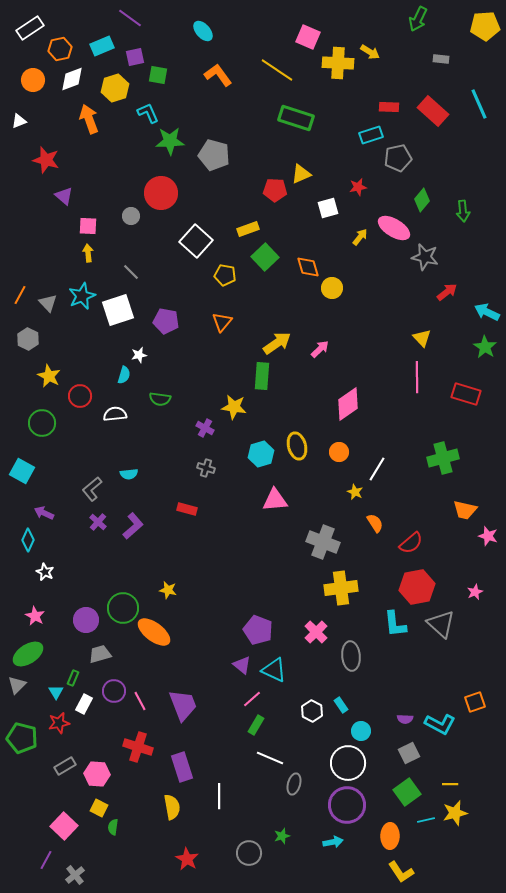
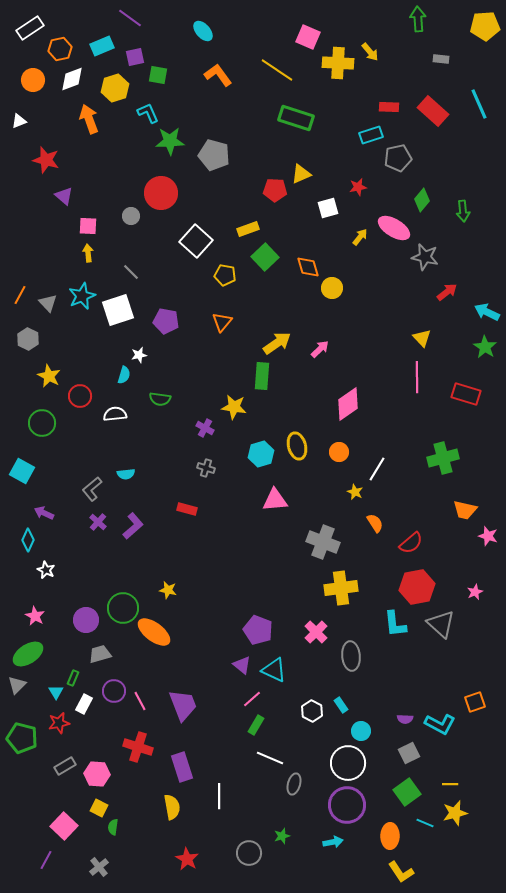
green arrow at (418, 19): rotated 150 degrees clockwise
yellow arrow at (370, 52): rotated 18 degrees clockwise
cyan semicircle at (129, 474): moved 3 px left
white star at (45, 572): moved 1 px right, 2 px up
cyan line at (426, 820): moved 1 px left, 3 px down; rotated 36 degrees clockwise
gray cross at (75, 875): moved 24 px right, 8 px up
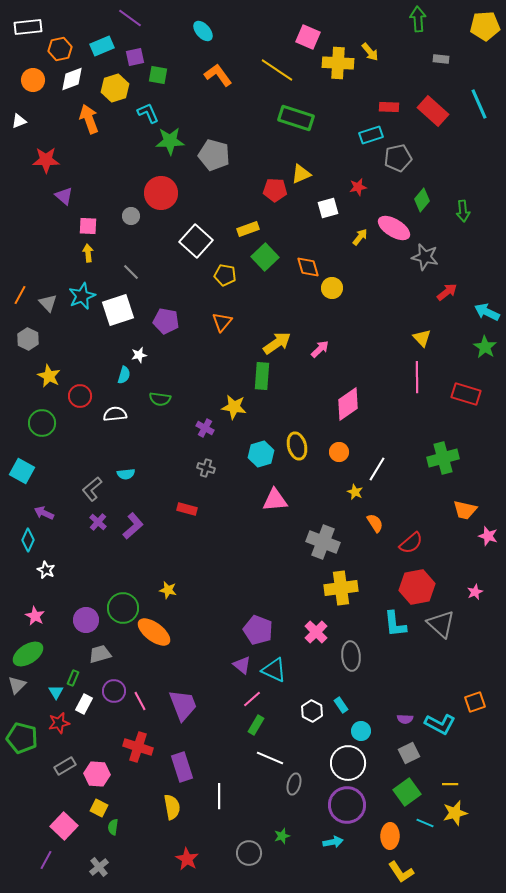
white rectangle at (30, 28): moved 2 px left, 1 px up; rotated 28 degrees clockwise
red star at (46, 160): rotated 16 degrees counterclockwise
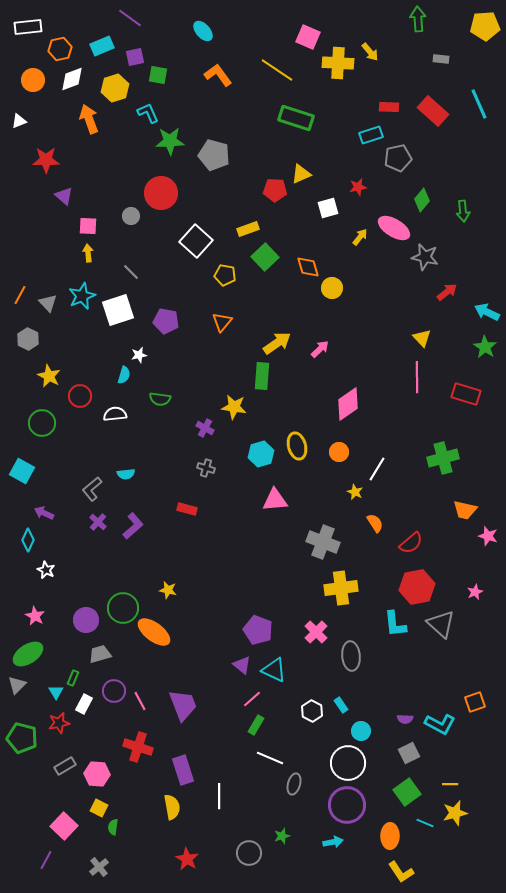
purple rectangle at (182, 767): moved 1 px right, 3 px down
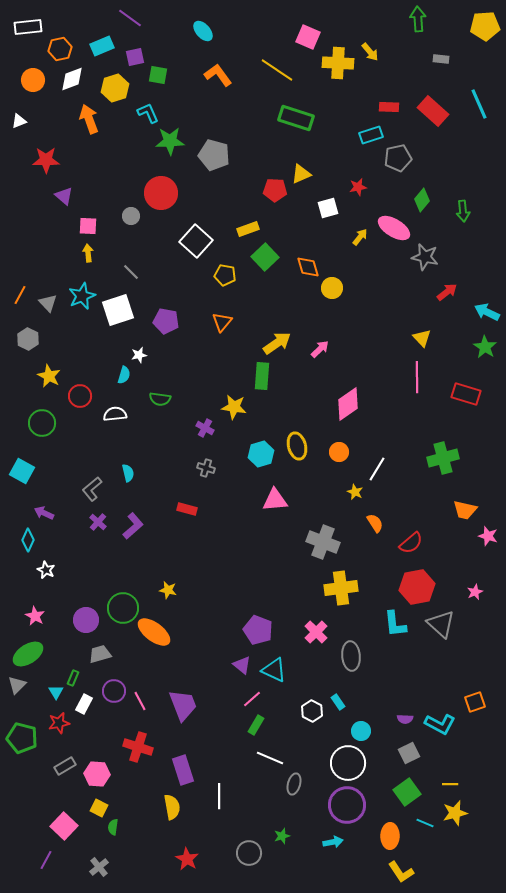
cyan semicircle at (126, 474): moved 2 px right, 1 px up; rotated 96 degrees counterclockwise
cyan rectangle at (341, 705): moved 3 px left, 3 px up
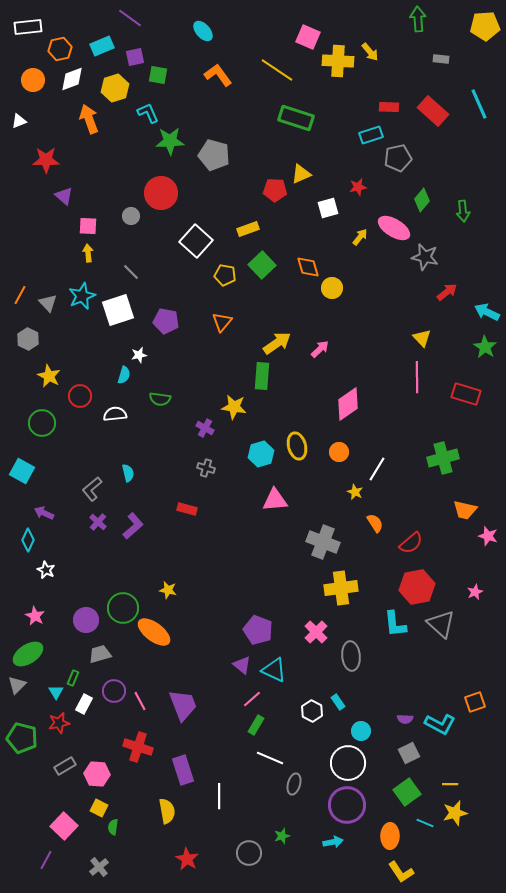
yellow cross at (338, 63): moved 2 px up
green square at (265, 257): moved 3 px left, 8 px down
yellow semicircle at (172, 807): moved 5 px left, 4 px down
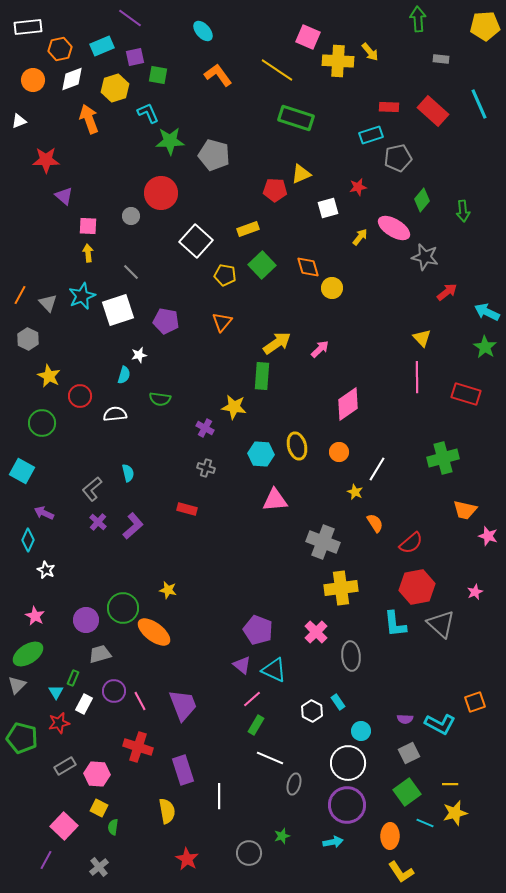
cyan hexagon at (261, 454): rotated 20 degrees clockwise
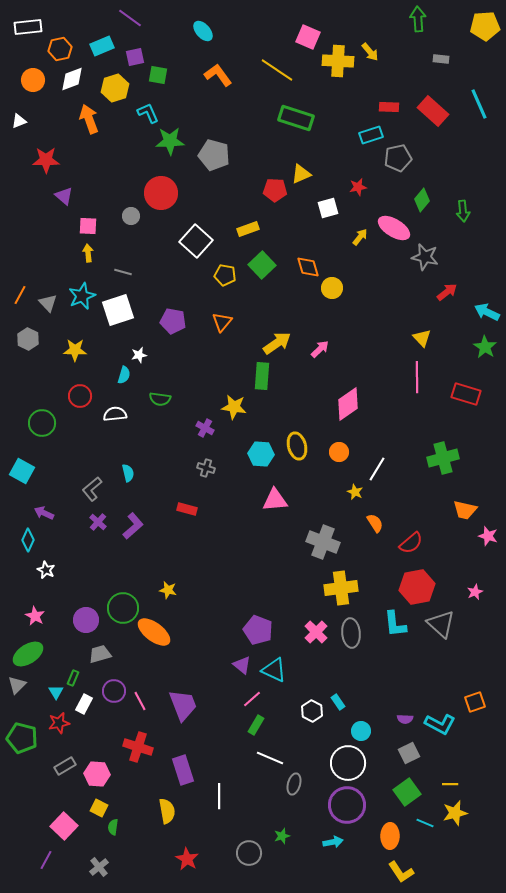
gray line at (131, 272): moved 8 px left; rotated 30 degrees counterclockwise
purple pentagon at (166, 321): moved 7 px right
yellow star at (49, 376): moved 26 px right, 26 px up; rotated 25 degrees counterclockwise
gray ellipse at (351, 656): moved 23 px up
